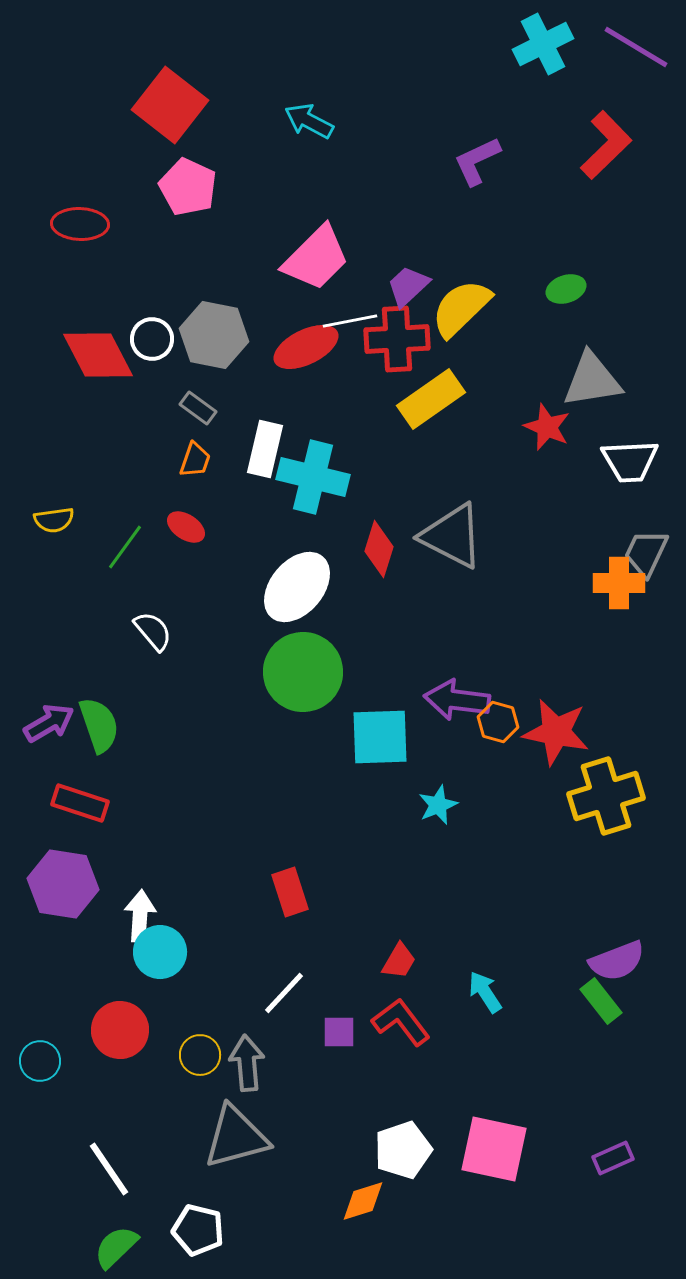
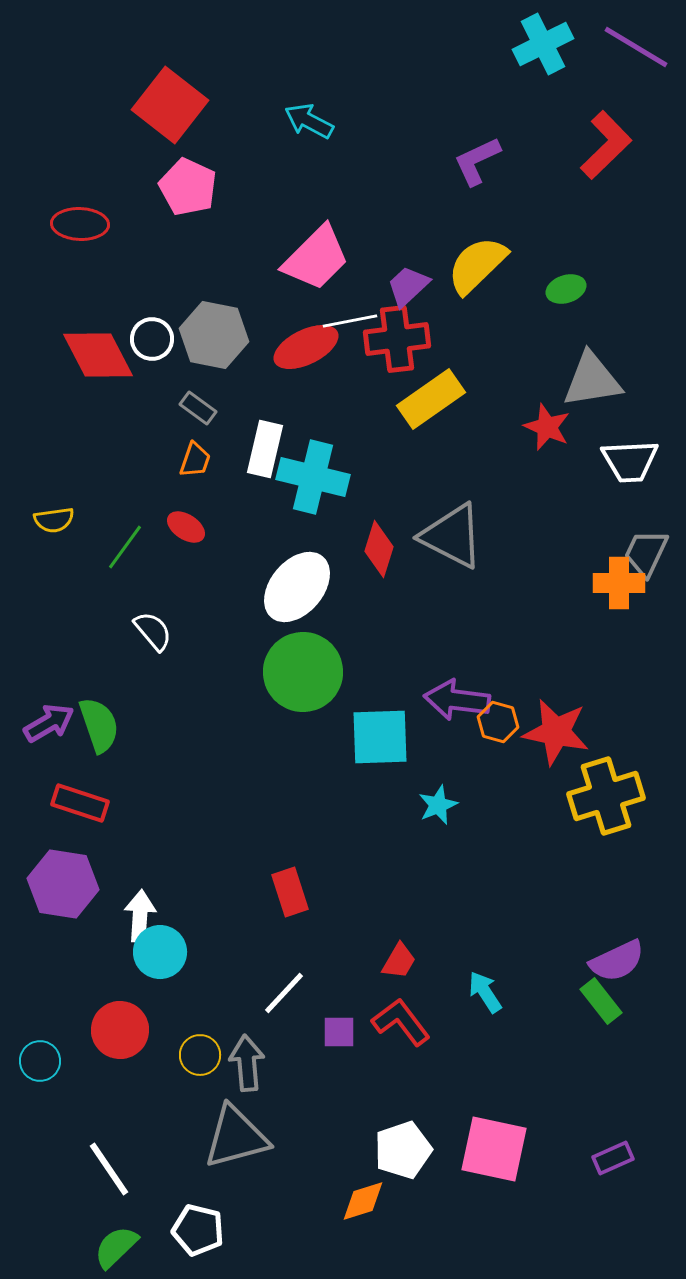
yellow semicircle at (461, 308): moved 16 px right, 43 px up
red cross at (397, 339): rotated 4 degrees counterclockwise
purple semicircle at (617, 961): rotated 4 degrees counterclockwise
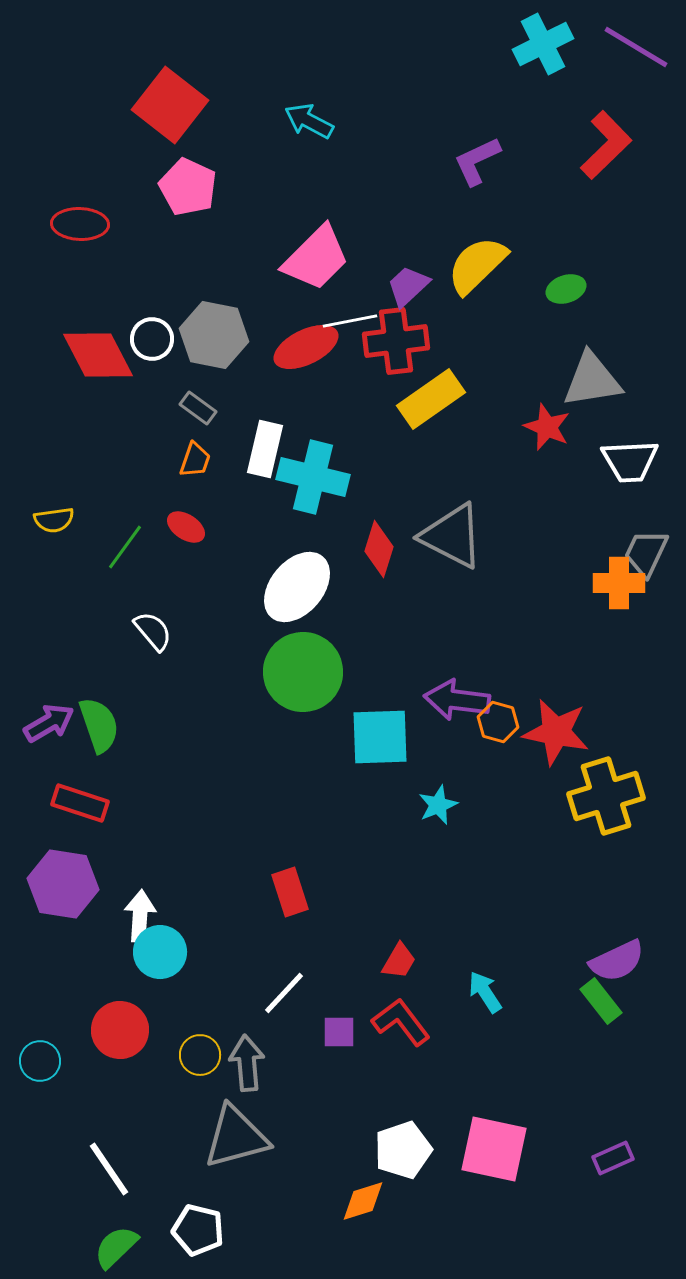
red cross at (397, 339): moved 1 px left, 2 px down
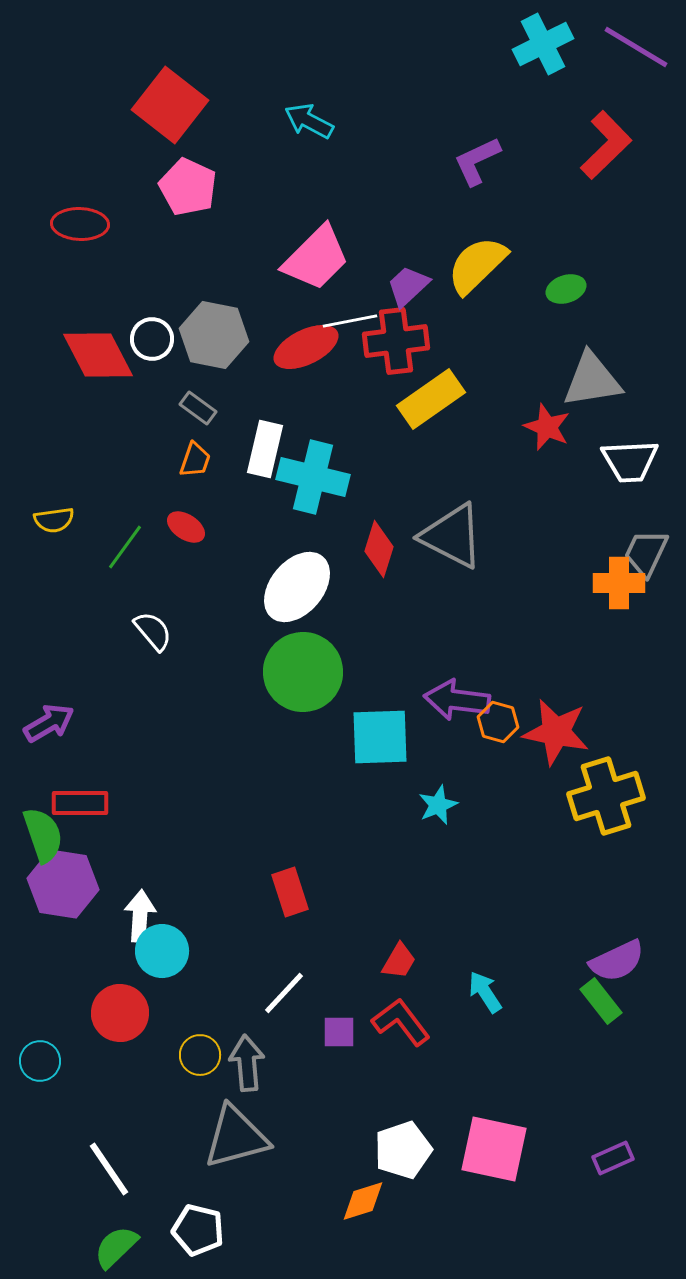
green semicircle at (99, 725): moved 56 px left, 110 px down
red rectangle at (80, 803): rotated 18 degrees counterclockwise
cyan circle at (160, 952): moved 2 px right, 1 px up
red circle at (120, 1030): moved 17 px up
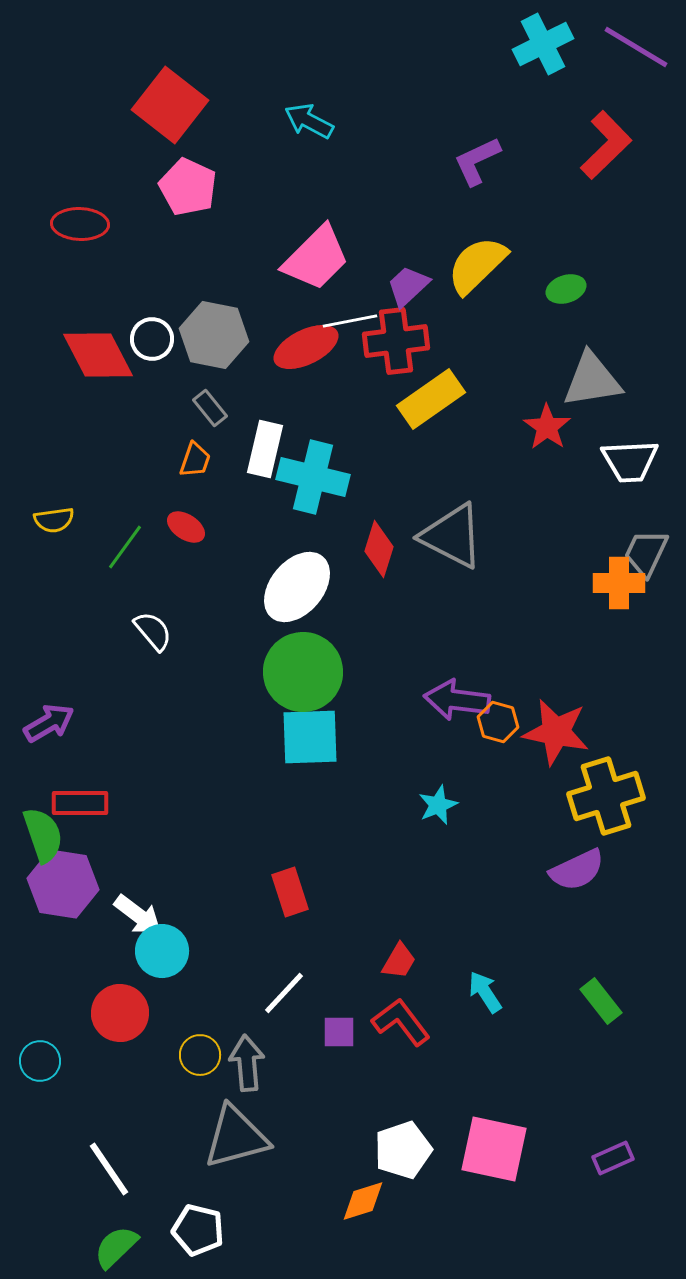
gray rectangle at (198, 408): moved 12 px right; rotated 15 degrees clockwise
red star at (547, 427): rotated 12 degrees clockwise
cyan square at (380, 737): moved 70 px left
white arrow at (140, 916): moved 2 px left, 1 px up; rotated 123 degrees clockwise
purple semicircle at (617, 961): moved 40 px left, 91 px up
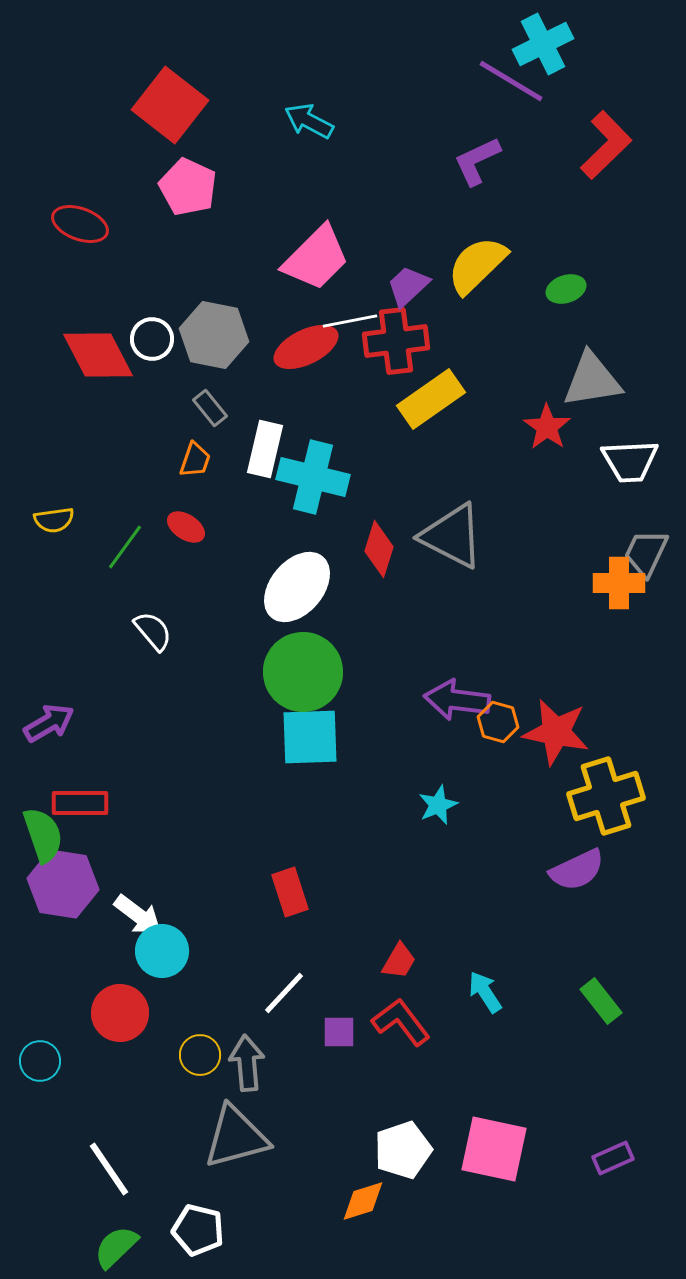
purple line at (636, 47): moved 125 px left, 34 px down
red ellipse at (80, 224): rotated 18 degrees clockwise
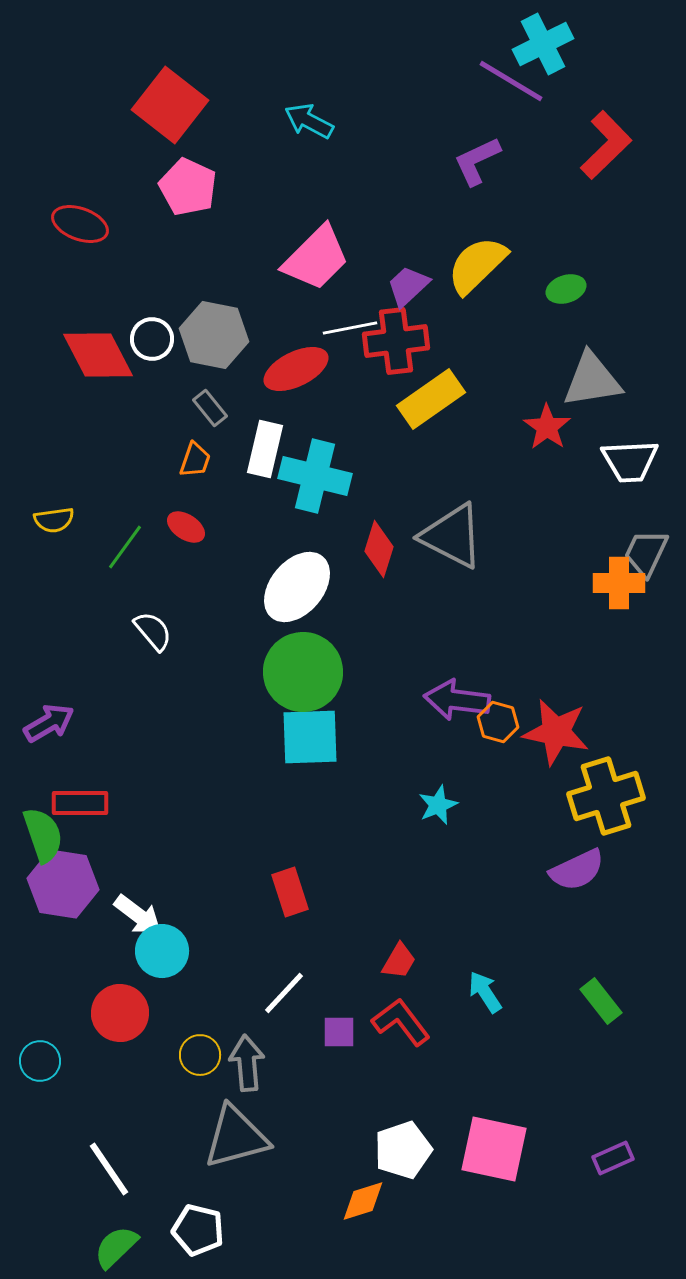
white line at (350, 321): moved 7 px down
red ellipse at (306, 347): moved 10 px left, 22 px down
cyan cross at (313, 477): moved 2 px right, 1 px up
